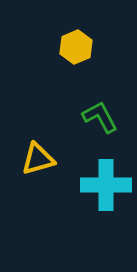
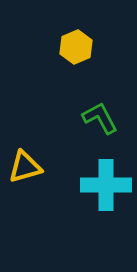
green L-shape: moved 1 px down
yellow triangle: moved 13 px left, 8 px down
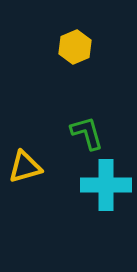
yellow hexagon: moved 1 px left
green L-shape: moved 13 px left, 15 px down; rotated 12 degrees clockwise
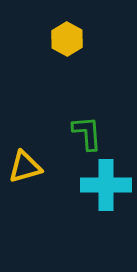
yellow hexagon: moved 8 px left, 8 px up; rotated 8 degrees counterclockwise
green L-shape: rotated 12 degrees clockwise
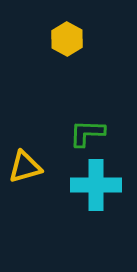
green L-shape: rotated 84 degrees counterclockwise
cyan cross: moved 10 px left
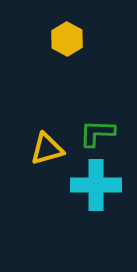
green L-shape: moved 10 px right
yellow triangle: moved 22 px right, 18 px up
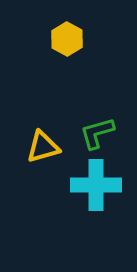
green L-shape: rotated 18 degrees counterclockwise
yellow triangle: moved 4 px left, 2 px up
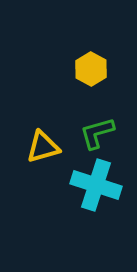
yellow hexagon: moved 24 px right, 30 px down
cyan cross: rotated 18 degrees clockwise
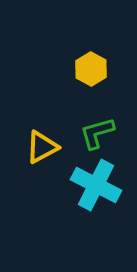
yellow triangle: moved 1 px left; rotated 12 degrees counterclockwise
cyan cross: rotated 9 degrees clockwise
